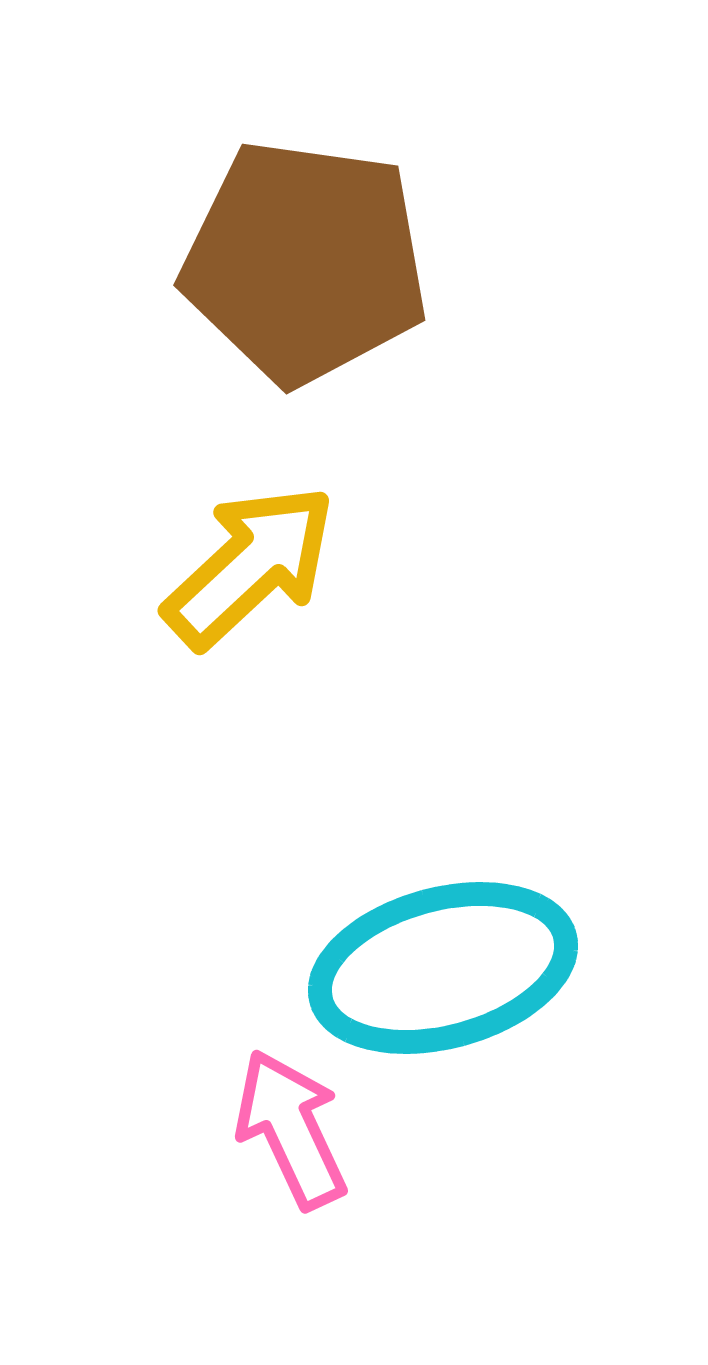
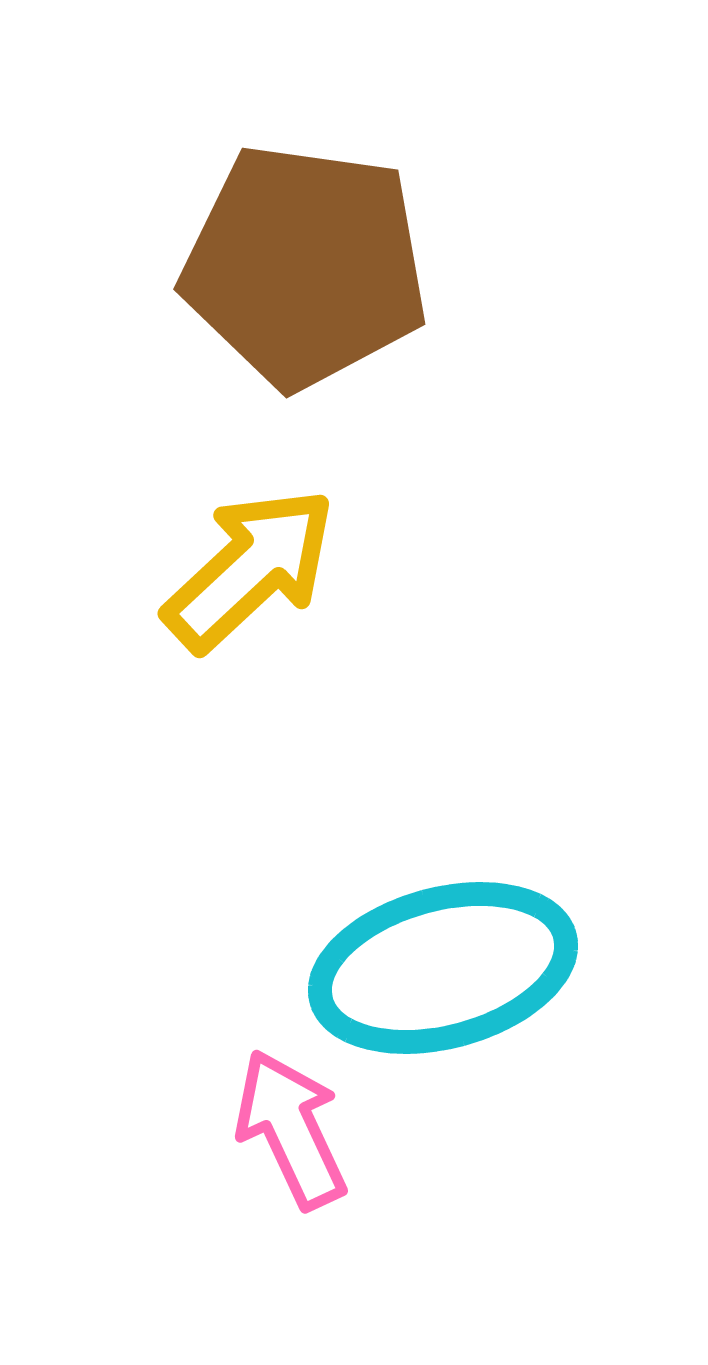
brown pentagon: moved 4 px down
yellow arrow: moved 3 px down
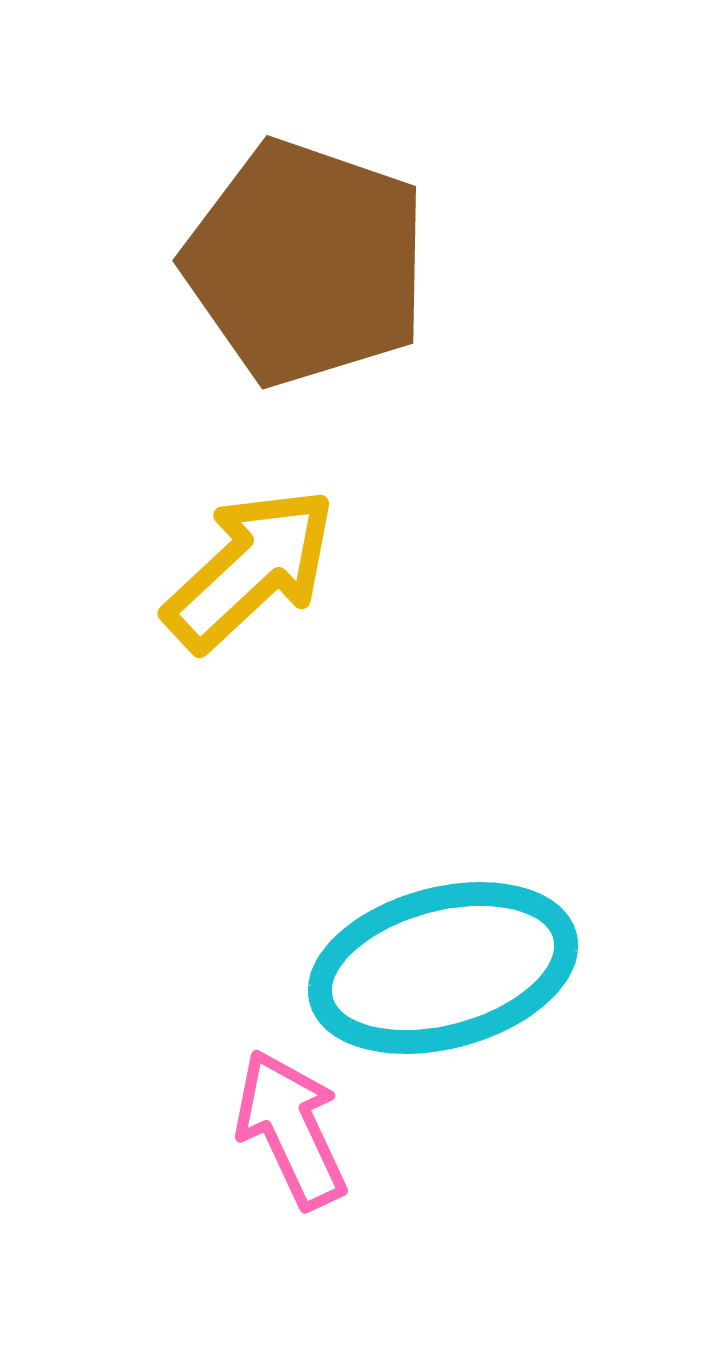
brown pentagon: moved 1 px right, 3 px up; rotated 11 degrees clockwise
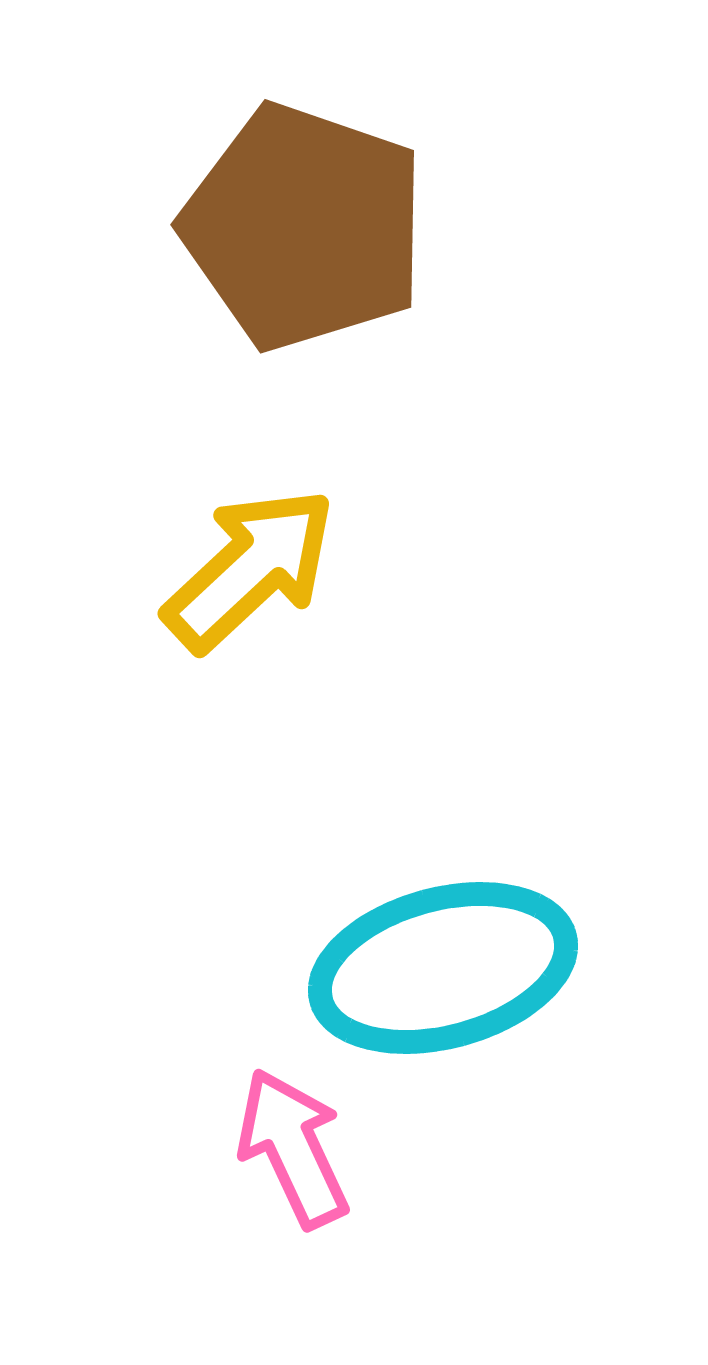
brown pentagon: moved 2 px left, 36 px up
pink arrow: moved 2 px right, 19 px down
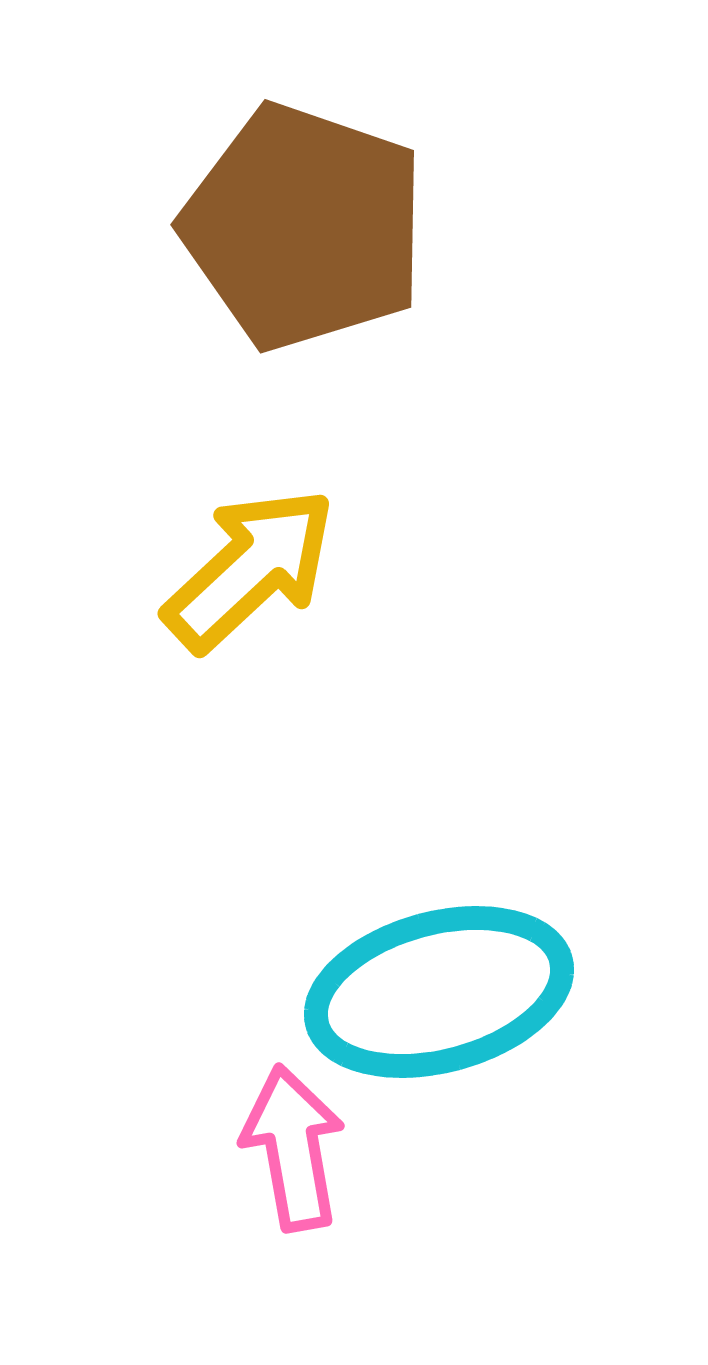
cyan ellipse: moved 4 px left, 24 px down
pink arrow: rotated 15 degrees clockwise
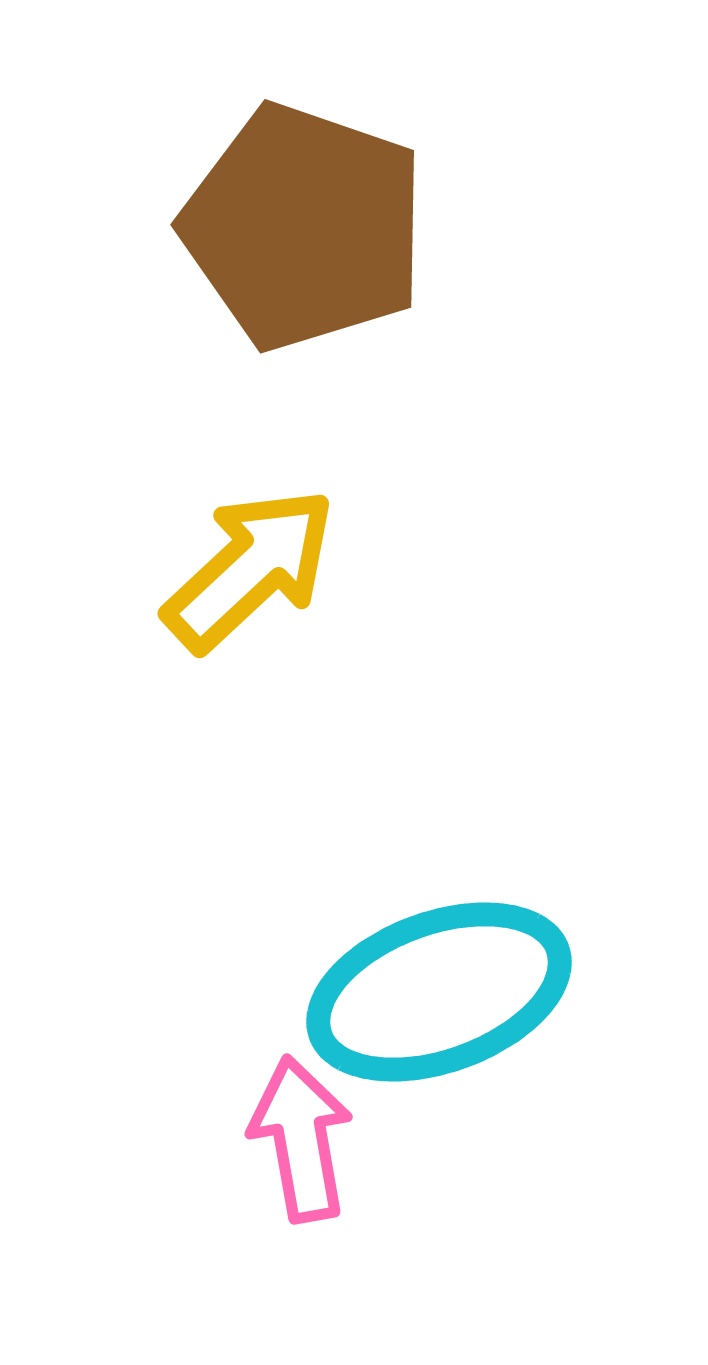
cyan ellipse: rotated 5 degrees counterclockwise
pink arrow: moved 8 px right, 9 px up
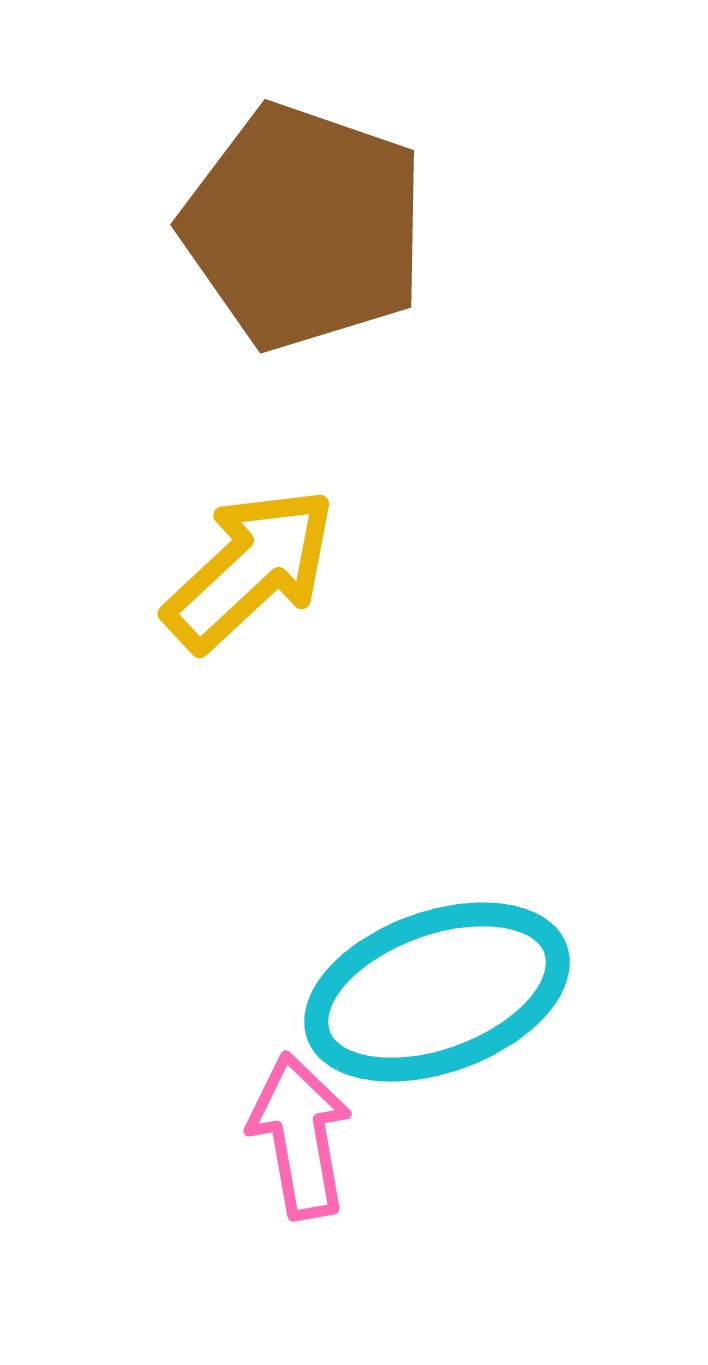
cyan ellipse: moved 2 px left
pink arrow: moved 1 px left, 3 px up
